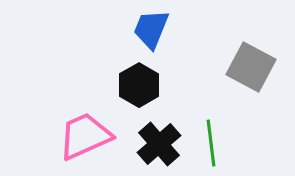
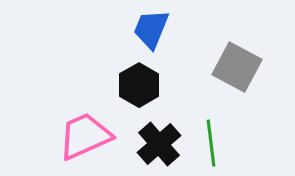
gray square: moved 14 px left
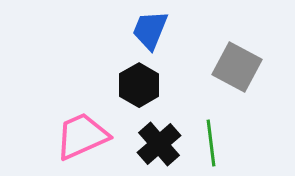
blue trapezoid: moved 1 px left, 1 px down
pink trapezoid: moved 3 px left
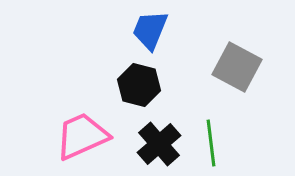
black hexagon: rotated 15 degrees counterclockwise
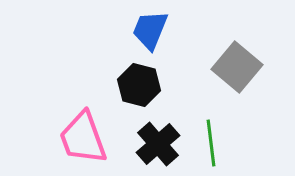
gray square: rotated 12 degrees clockwise
pink trapezoid: moved 1 px right, 2 px down; rotated 86 degrees counterclockwise
black cross: moved 1 px left
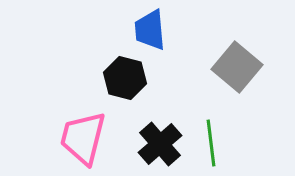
blue trapezoid: rotated 27 degrees counterclockwise
black hexagon: moved 14 px left, 7 px up
pink trapezoid: rotated 34 degrees clockwise
black cross: moved 2 px right
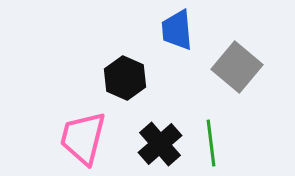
blue trapezoid: moved 27 px right
black hexagon: rotated 9 degrees clockwise
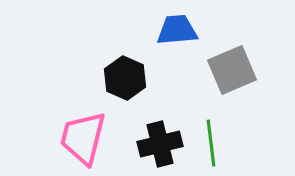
blue trapezoid: rotated 90 degrees clockwise
gray square: moved 5 px left, 3 px down; rotated 27 degrees clockwise
black cross: rotated 27 degrees clockwise
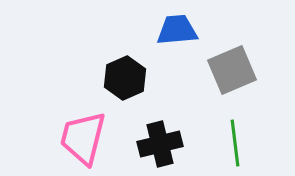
black hexagon: rotated 12 degrees clockwise
green line: moved 24 px right
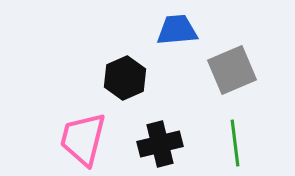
pink trapezoid: moved 1 px down
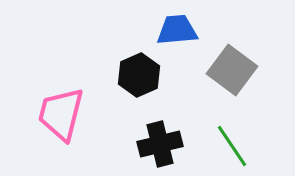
gray square: rotated 30 degrees counterclockwise
black hexagon: moved 14 px right, 3 px up
pink trapezoid: moved 22 px left, 25 px up
green line: moved 3 px left, 3 px down; rotated 27 degrees counterclockwise
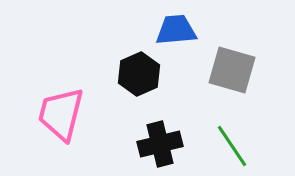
blue trapezoid: moved 1 px left
gray square: rotated 21 degrees counterclockwise
black hexagon: moved 1 px up
